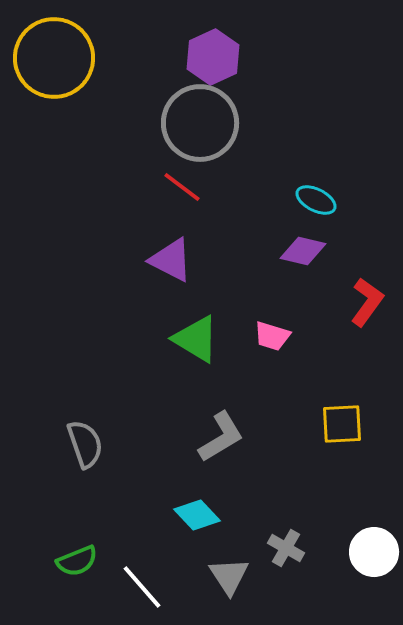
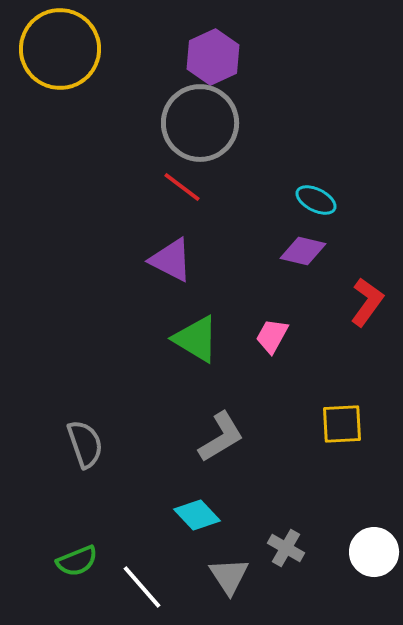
yellow circle: moved 6 px right, 9 px up
pink trapezoid: rotated 102 degrees clockwise
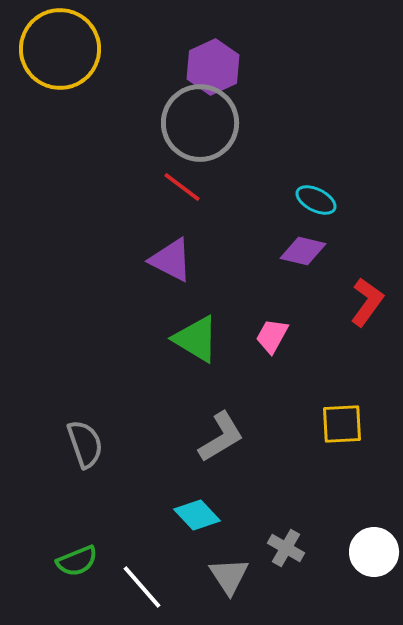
purple hexagon: moved 10 px down
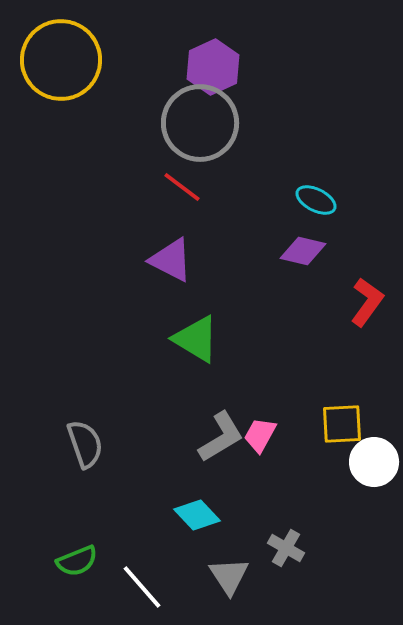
yellow circle: moved 1 px right, 11 px down
pink trapezoid: moved 12 px left, 99 px down
white circle: moved 90 px up
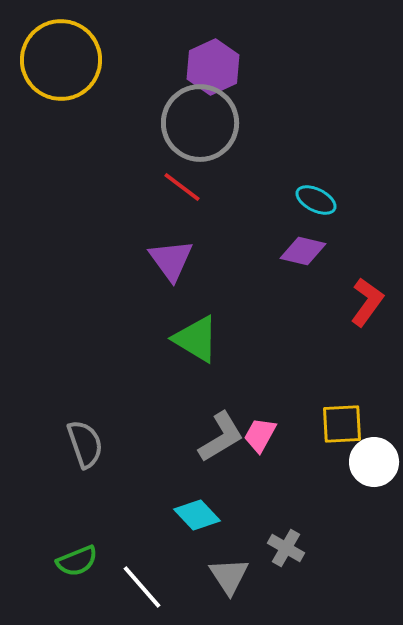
purple triangle: rotated 27 degrees clockwise
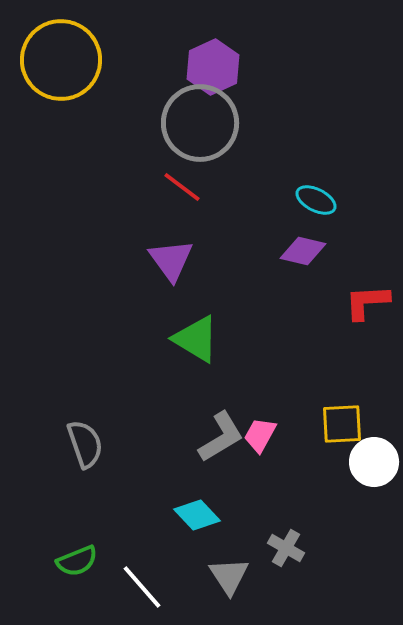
red L-shape: rotated 129 degrees counterclockwise
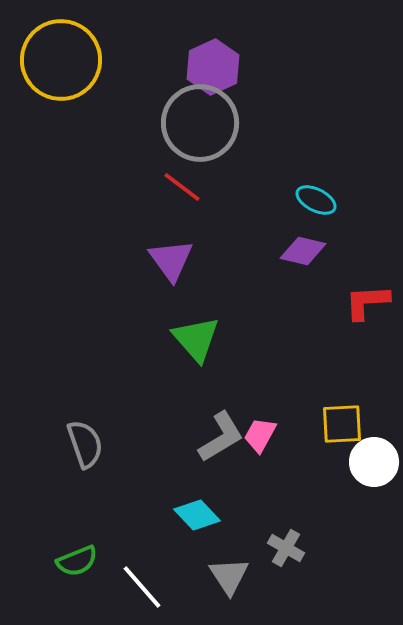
green triangle: rotated 18 degrees clockwise
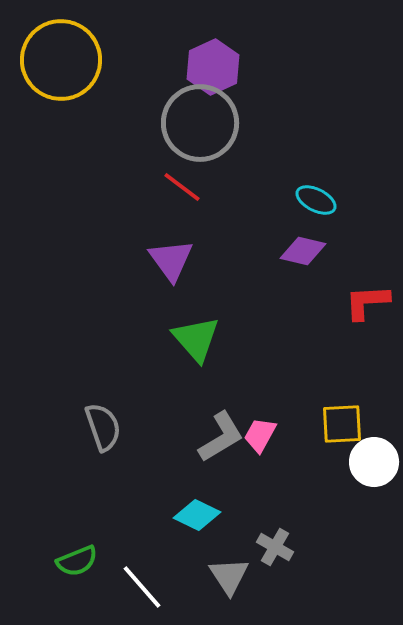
gray semicircle: moved 18 px right, 17 px up
cyan diamond: rotated 21 degrees counterclockwise
gray cross: moved 11 px left, 1 px up
